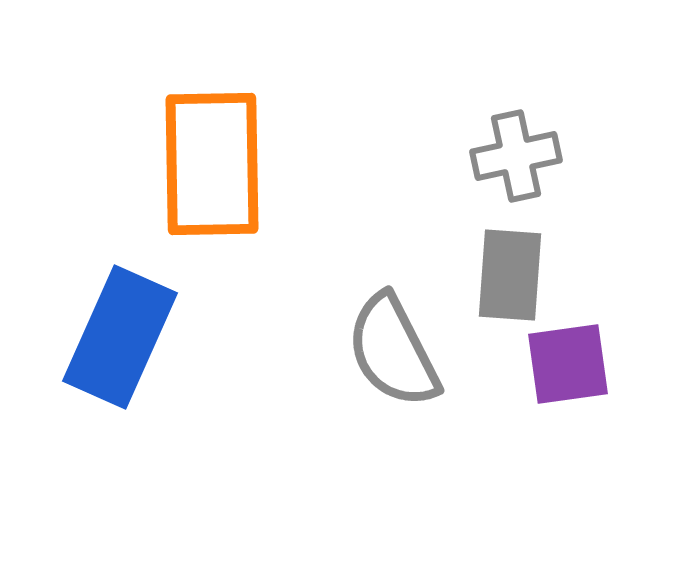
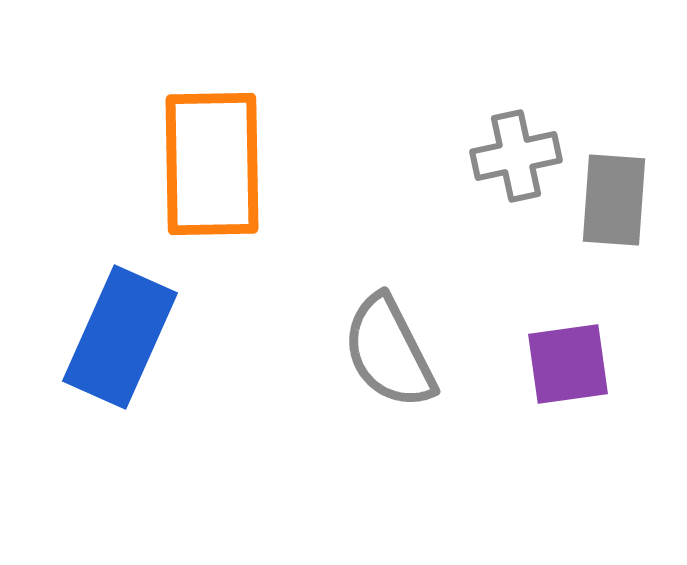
gray rectangle: moved 104 px right, 75 px up
gray semicircle: moved 4 px left, 1 px down
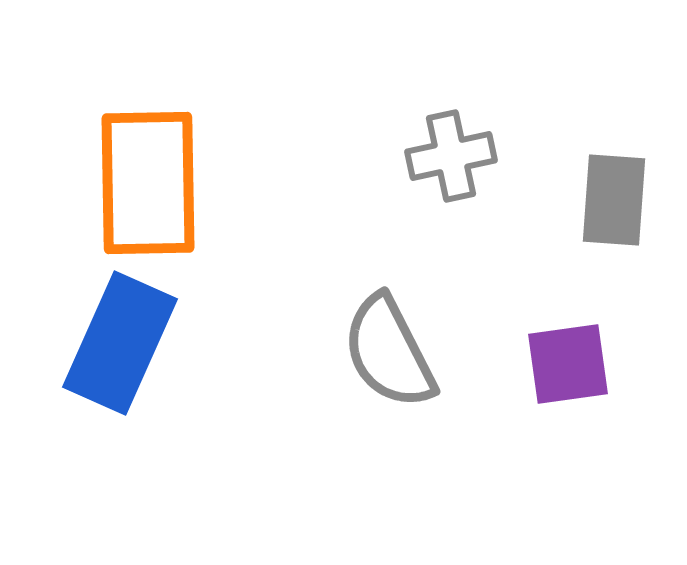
gray cross: moved 65 px left
orange rectangle: moved 64 px left, 19 px down
blue rectangle: moved 6 px down
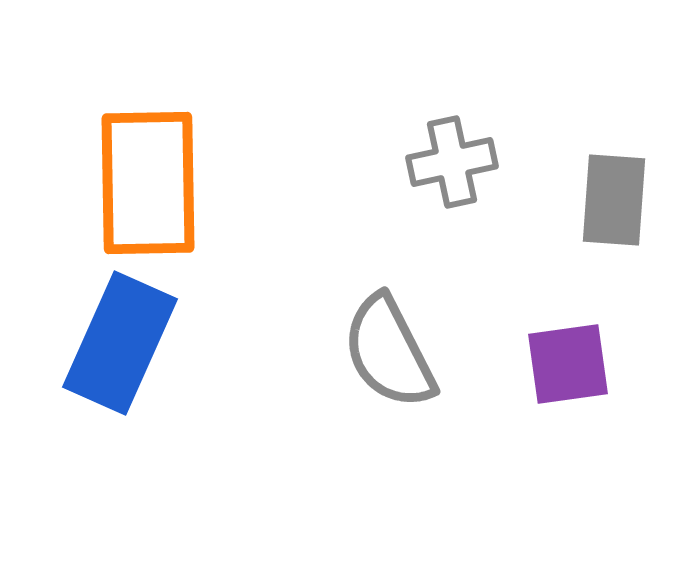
gray cross: moved 1 px right, 6 px down
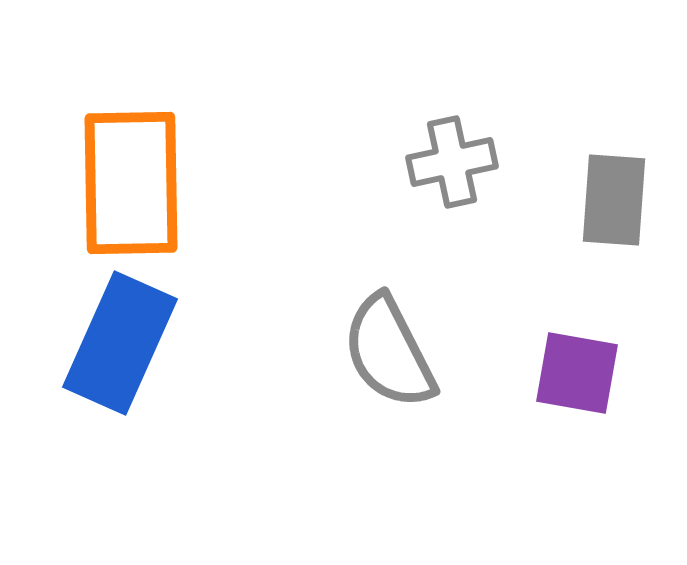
orange rectangle: moved 17 px left
purple square: moved 9 px right, 9 px down; rotated 18 degrees clockwise
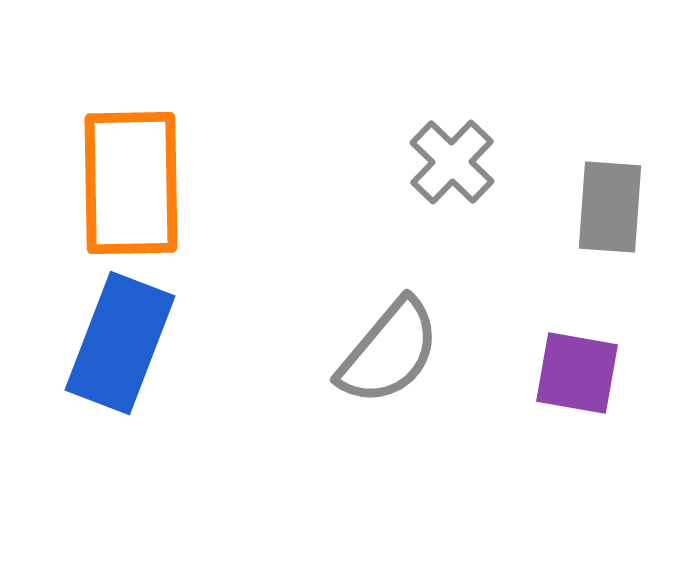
gray cross: rotated 34 degrees counterclockwise
gray rectangle: moved 4 px left, 7 px down
blue rectangle: rotated 3 degrees counterclockwise
gray semicircle: rotated 113 degrees counterclockwise
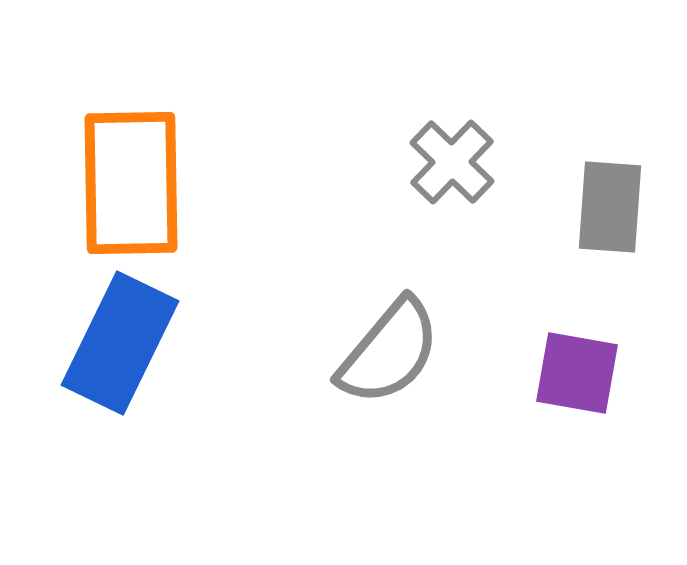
blue rectangle: rotated 5 degrees clockwise
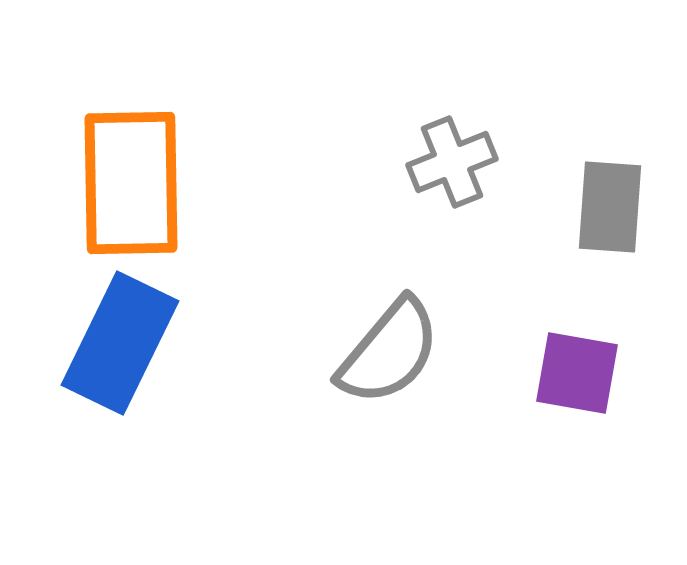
gray cross: rotated 24 degrees clockwise
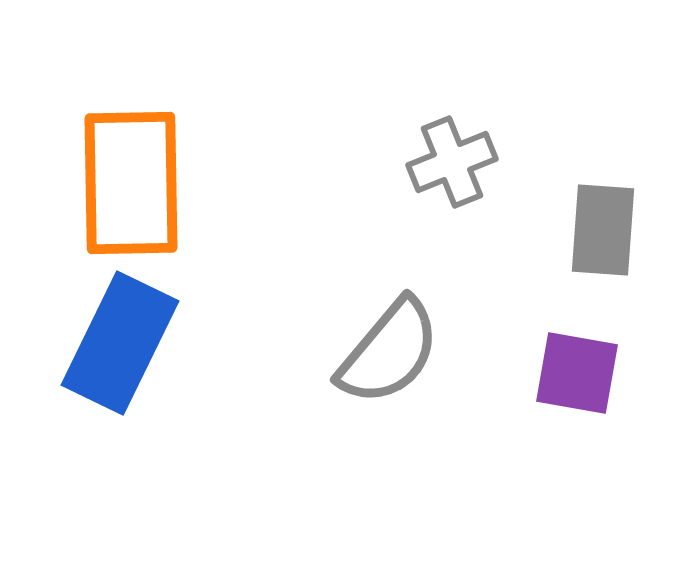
gray rectangle: moved 7 px left, 23 px down
